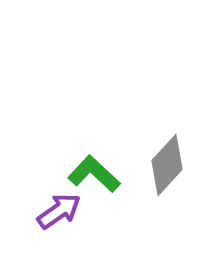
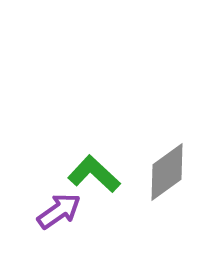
gray diamond: moved 7 px down; rotated 12 degrees clockwise
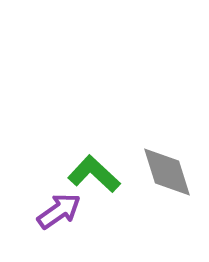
gray diamond: rotated 72 degrees counterclockwise
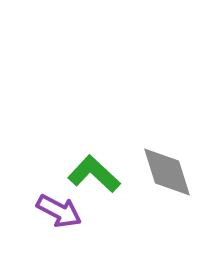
purple arrow: rotated 63 degrees clockwise
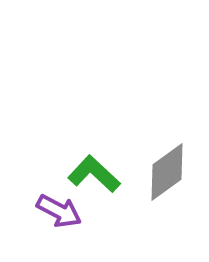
gray diamond: rotated 72 degrees clockwise
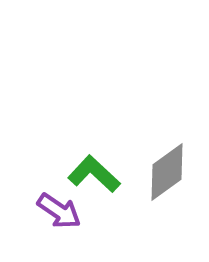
purple arrow: rotated 6 degrees clockwise
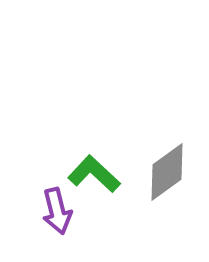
purple arrow: moved 2 px left; rotated 42 degrees clockwise
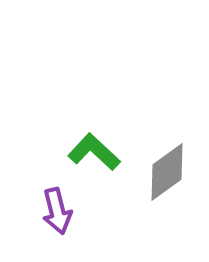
green L-shape: moved 22 px up
